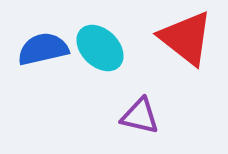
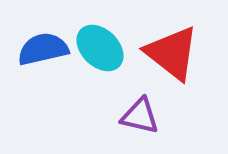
red triangle: moved 14 px left, 15 px down
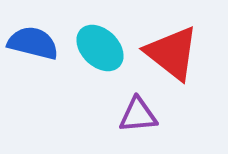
blue semicircle: moved 10 px left, 6 px up; rotated 27 degrees clockwise
purple triangle: moved 2 px left, 1 px up; rotated 18 degrees counterclockwise
